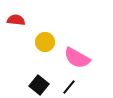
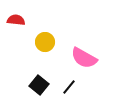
pink semicircle: moved 7 px right
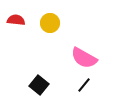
yellow circle: moved 5 px right, 19 px up
black line: moved 15 px right, 2 px up
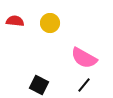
red semicircle: moved 1 px left, 1 px down
black square: rotated 12 degrees counterclockwise
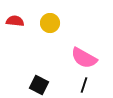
black line: rotated 21 degrees counterclockwise
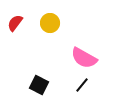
red semicircle: moved 2 px down; rotated 60 degrees counterclockwise
black line: moved 2 px left; rotated 21 degrees clockwise
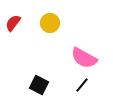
red semicircle: moved 2 px left
